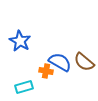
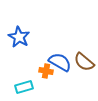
blue star: moved 1 px left, 4 px up
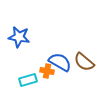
blue star: rotated 20 degrees counterclockwise
orange cross: moved 1 px right
cyan rectangle: moved 4 px right, 7 px up
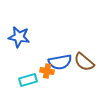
blue semicircle: rotated 140 degrees clockwise
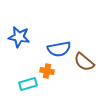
blue semicircle: moved 1 px left, 13 px up
cyan rectangle: moved 4 px down
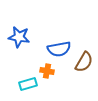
brown semicircle: rotated 100 degrees counterclockwise
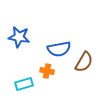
cyan rectangle: moved 4 px left
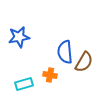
blue star: rotated 20 degrees counterclockwise
blue semicircle: moved 6 px right, 3 px down; rotated 95 degrees clockwise
orange cross: moved 3 px right, 4 px down
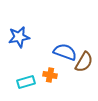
blue semicircle: rotated 115 degrees clockwise
cyan rectangle: moved 2 px right, 2 px up
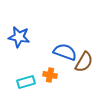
blue star: rotated 20 degrees clockwise
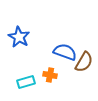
blue star: rotated 20 degrees clockwise
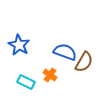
blue star: moved 8 px down
orange cross: rotated 24 degrees clockwise
cyan rectangle: rotated 42 degrees clockwise
